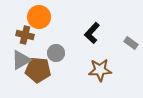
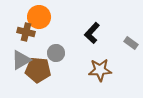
brown cross: moved 1 px right, 3 px up
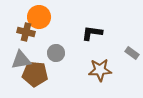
black L-shape: rotated 55 degrees clockwise
gray rectangle: moved 1 px right, 10 px down
gray triangle: rotated 20 degrees clockwise
brown pentagon: moved 3 px left, 4 px down
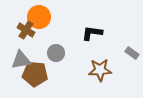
brown cross: moved 2 px up; rotated 18 degrees clockwise
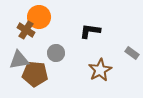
black L-shape: moved 2 px left, 2 px up
gray triangle: moved 2 px left
brown star: rotated 25 degrees counterclockwise
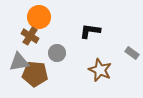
brown cross: moved 4 px right, 6 px down
gray circle: moved 1 px right
gray triangle: moved 2 px down
brown star: rotated 20 degrees counterclockwise
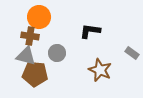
brown cross: rotated 24 degrees counterclockwise
gray triangle: moved 7 px right, 6 px up; rotated 25 degrees clockwise
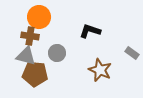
black L-shape: rotated 10 degrees clockwise
